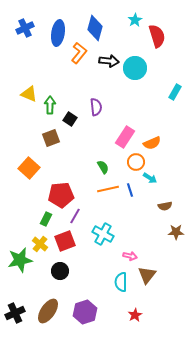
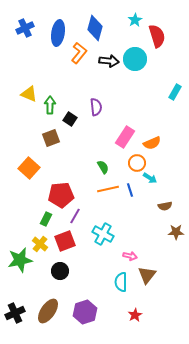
cyan circle: moved 9 px up
orange circle: moved 1 px right, 1 px down
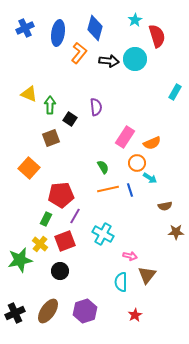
purple hexagon: moved 1 px up
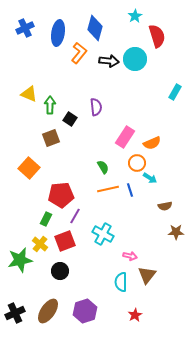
cyan star: moved 4 px up
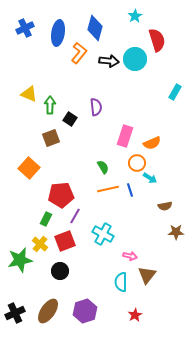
red semicircle: moved 4 px down
pink rectangle: moved 1 px up; rotated 15 degrees counterclockwise
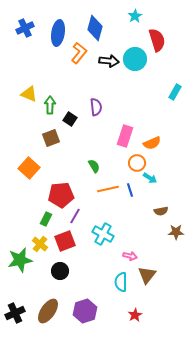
green semicircle: moved 9 px left, 1 px up
brown semicircle: moved 4 px left, 5 px down
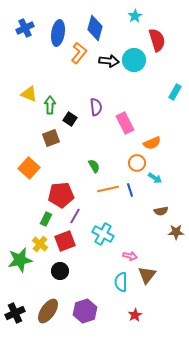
cyan circle: moved 1 px left, 1 px down
pink rectangle: moved 13 px up; rotated 45 degrees counterclockwise
cyan arrow: moved 5 px right
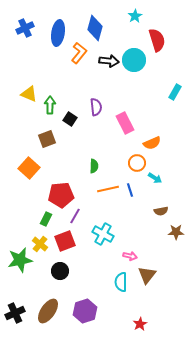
brown square: moved 4 px left, 1 px down
green semicircle: rotated 32 degrees clockwise
red star: moved 5 px right, 9 px down
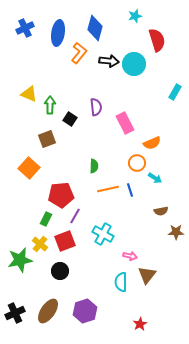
cyan star: rotated 16 degrees clockwise
cyan circle: moved 4 px down
